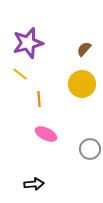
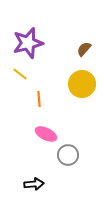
gray circle: moved 22 px left, 6 px down
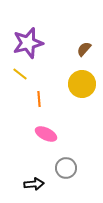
gray circle: moved 2 px left, 13 px down
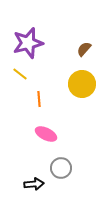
gray circle: moved 5 px left
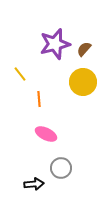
purple star: moved 27 px right, 1 px down
yellow line: rotated 14 degrees clockwise
yellow circle: moved 1 px right, 2 px up
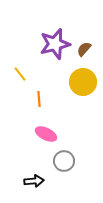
gray circle: moved 3 px right, 7 px up
black arrow: moved 3 px up
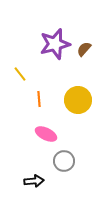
yellow circle: moved 5 px left, 18 px down
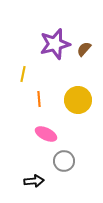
yellow line: moved 3 px right; rotated 49 degrees clockwise
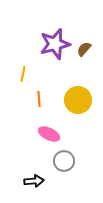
pink ellipse: moved 3 px right
